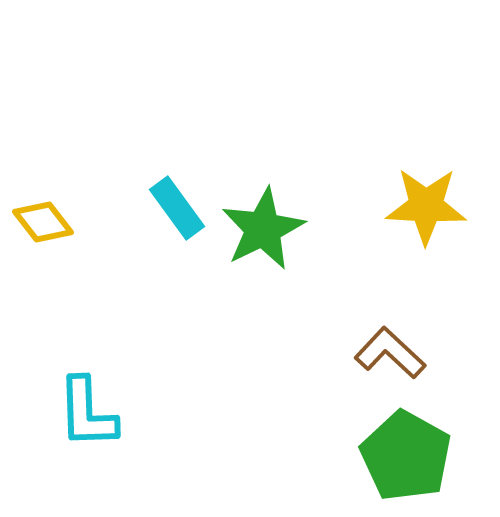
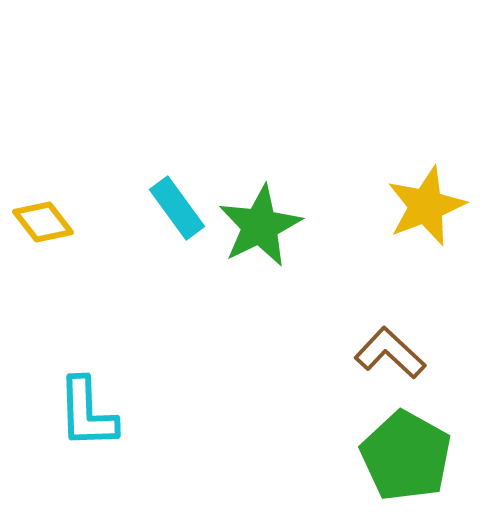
yellow star: rotated 24 degrees counterclockwise
green star: moved 3 px left, 3 px up
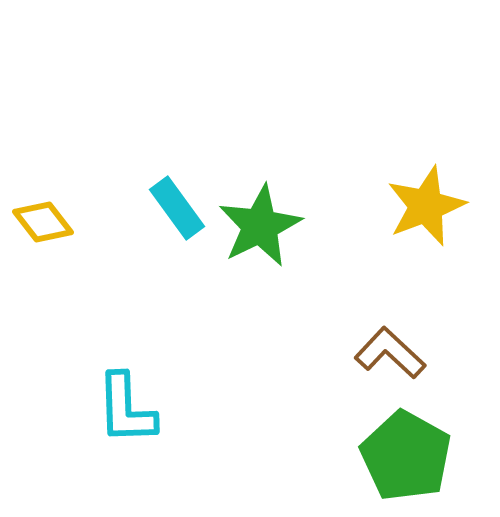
cyan L-shape: moved 39 px right, 4 px up
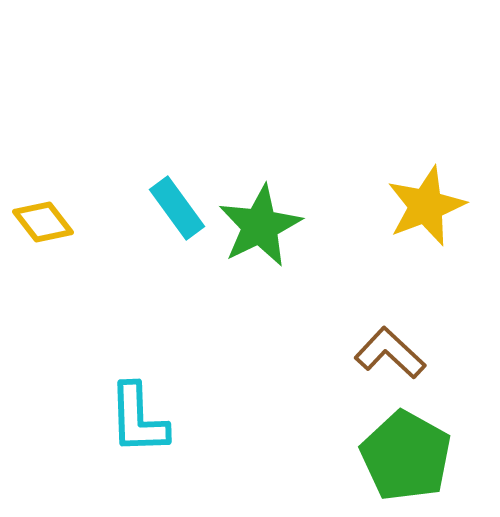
cyan L-shape: moved 12 px right, 10 px down
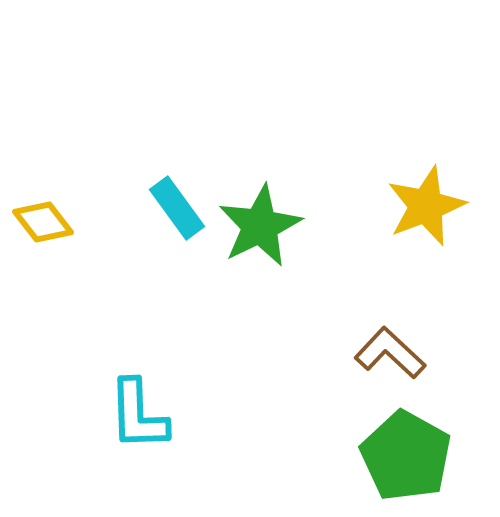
cyan L-shape: moved 4 px up
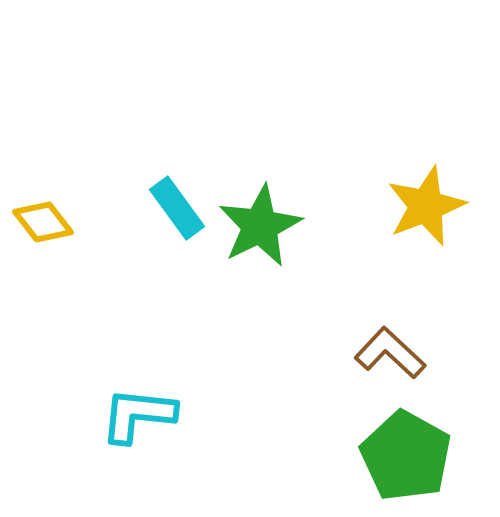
cyan L-shape: rotated 98 degrees clockwise
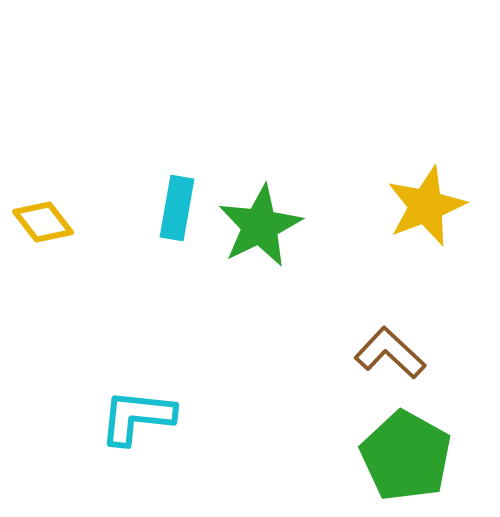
cyan rectangle: rotated 46 degrees clockwise
cyan L-shape: moved 1 px left, 2 px down
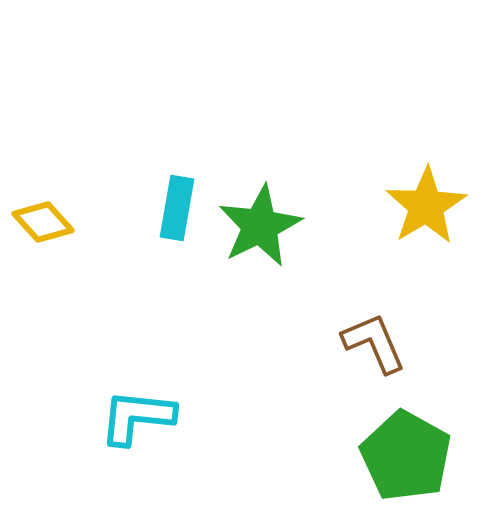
yellow star: rotated 10 degrees counterclockwise
yellow diamond: rotated 4 degrees counterclockwise
brown L-shape: moved 16 px left, 10 px up; rotated 24 degrees clockwise
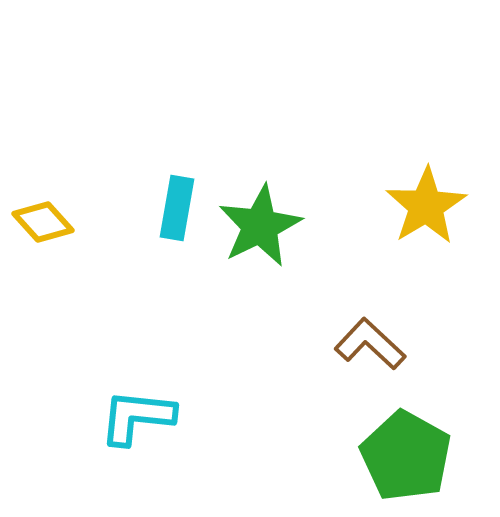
brown L-shape: moved 4 px left, 1 px down; rotated 24 degrees counterclockwise
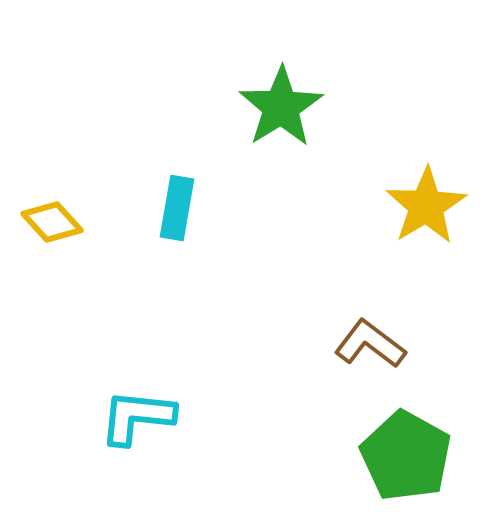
yellow diamond: moved 9 px right
green star: moved 21 px right, 119 px up; rotated 6 degrees counterclockwise
brown L-shape: rotated 6 degrees counterclockwise
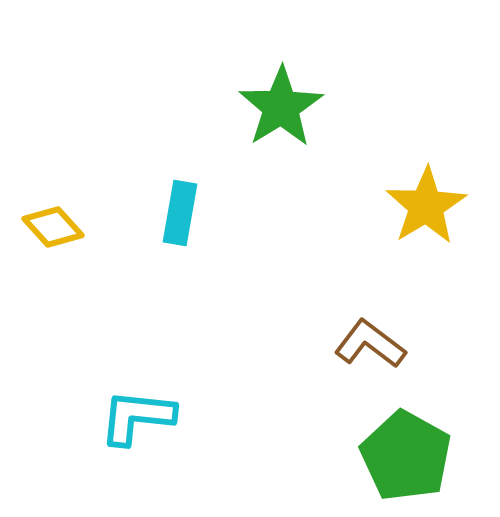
cyan rectangle: moved 3 px right, 5 px down
yellow diamond: moved 1 px right, 5 px down
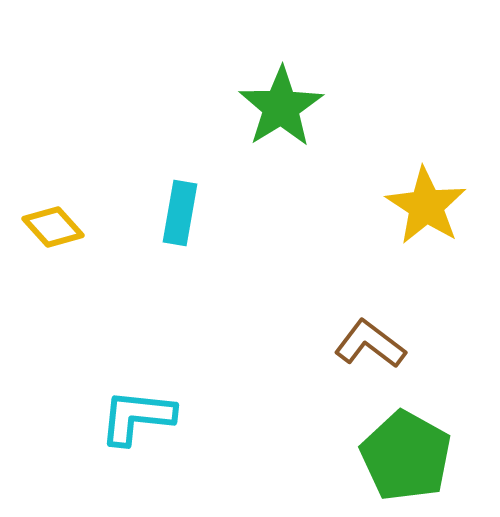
yellow star: rotated 8 degrees counterclockwise
